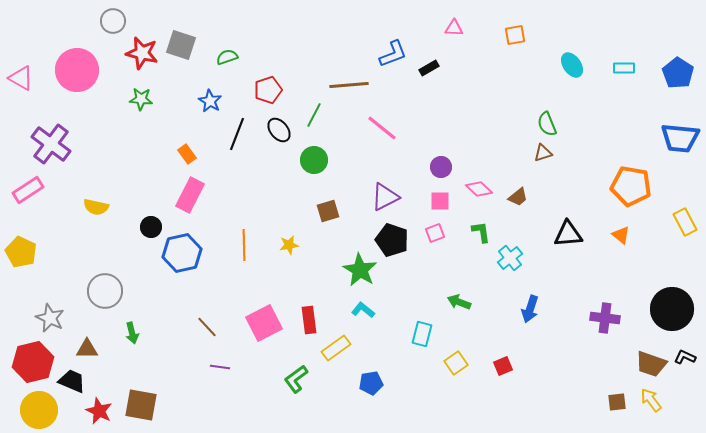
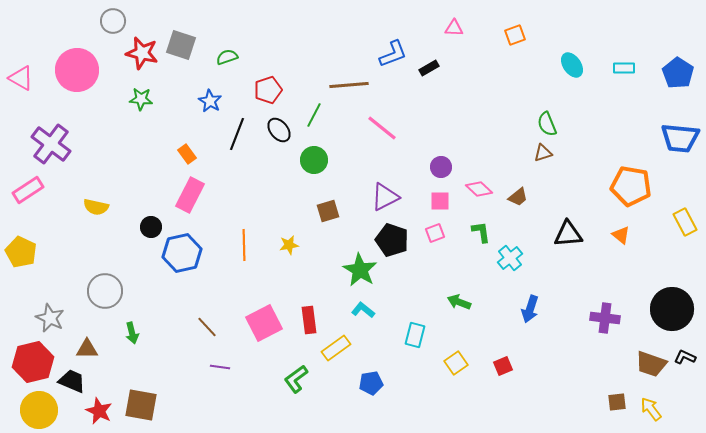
orange square at (515, 35): rotated 10 degrees counterclockwise
cyan rectangle at (422, 334): moved 7 px left, 1 px down
yellow arrow at (651, 400): moved 9 px down
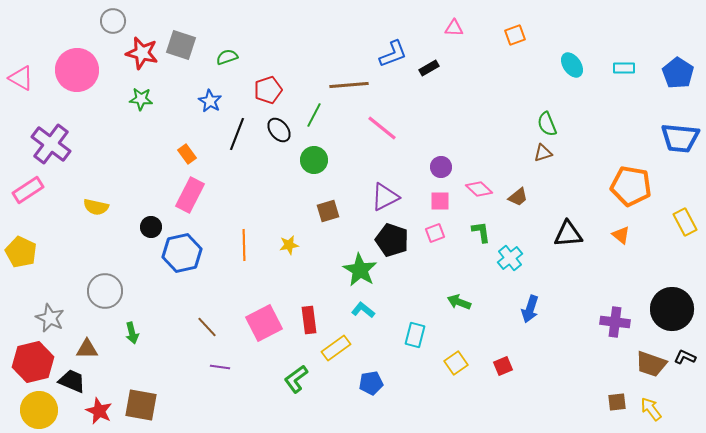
purple cross at (605, 318): moved 10 px right, 4 px down
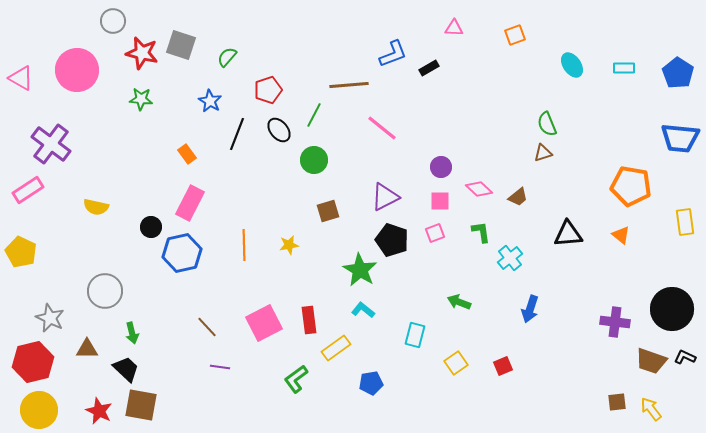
green semicircle at (227, 57): rotated 30 degrees counterclockwise
pink rectangle at (190, 195): moved 8 px down
yellow rectangle at (685, 222): rotated 20 degrees clockwise
brown trapezoid at (651, 364): moved 3 px up
black trapezoid at (72, 381): moved 54 px right, 12 px up; rotated 20 degrees clockwise
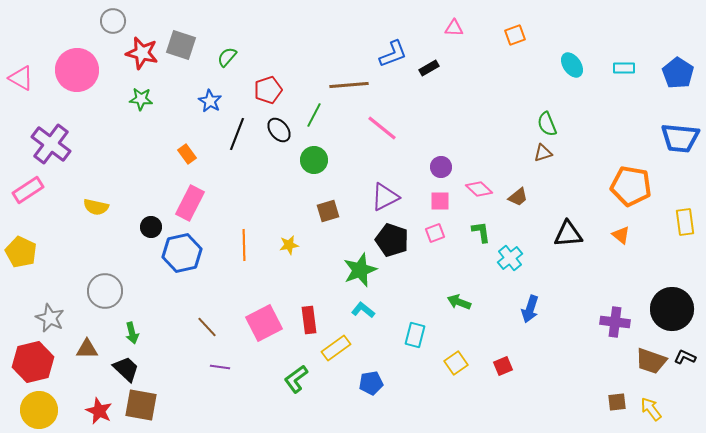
green star at (360, 270): rotated 20 degrees clockwise
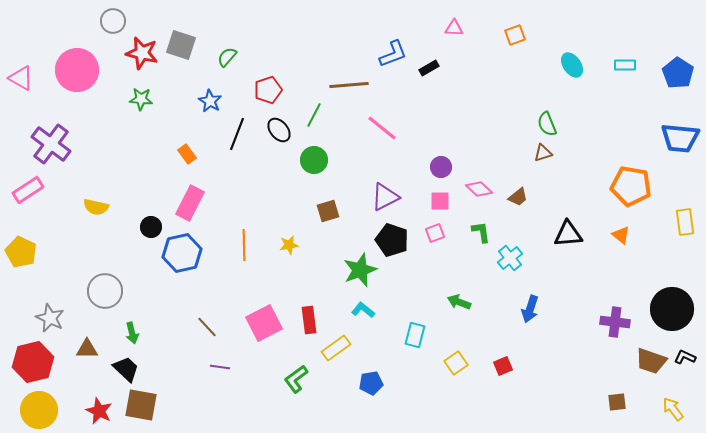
cyan rectangle at (624, 68): moved 1 px right, 3 px up
yellow arrow at (651, 409): moved 22 px right
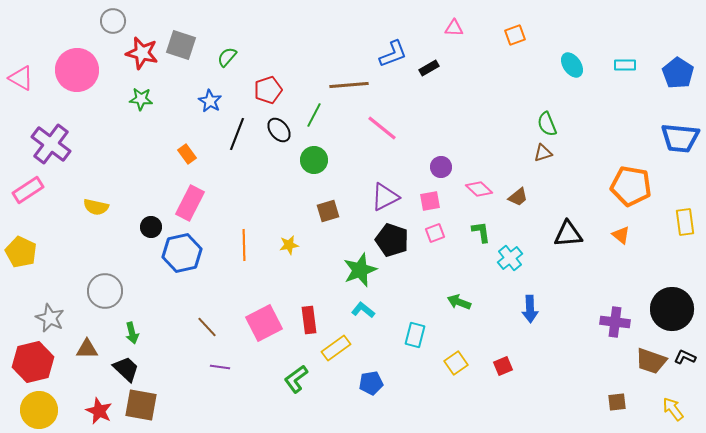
pink square at (440, 201): moved 10 px left; rotated 10 degrees counterclockwise
blue arrow at (530, 309): rotated 20 degrees counterclockwise
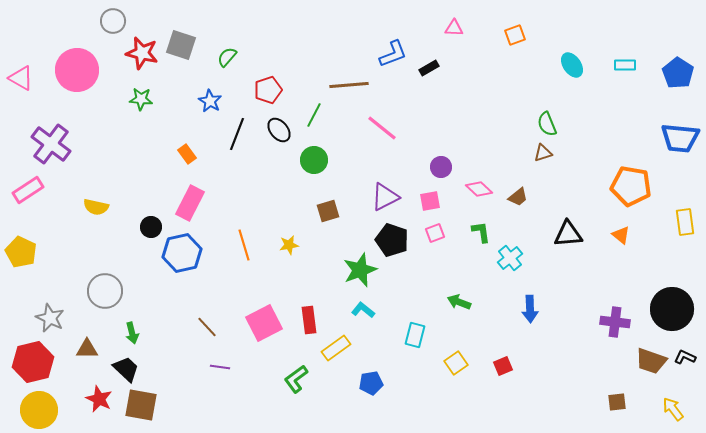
orange line at (244, 245): rotated 16 degrees counterclockwise
red star at (99, 411): moved 12 px up
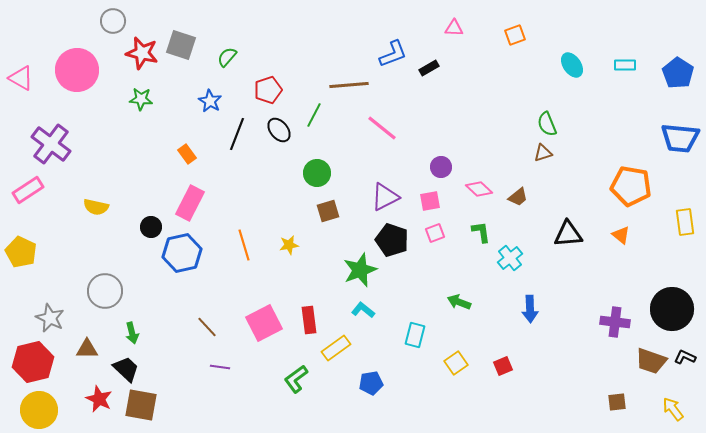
green circle at (314, 160): moved 3 px right, 13 px down
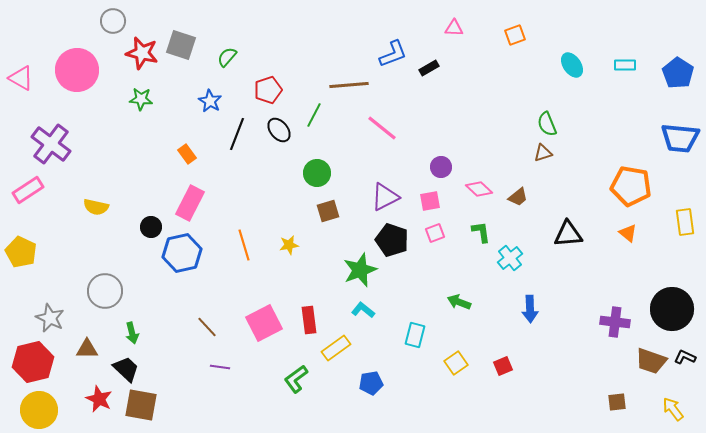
orange triangle at (621, 235): moved 7 px right, 2 px up
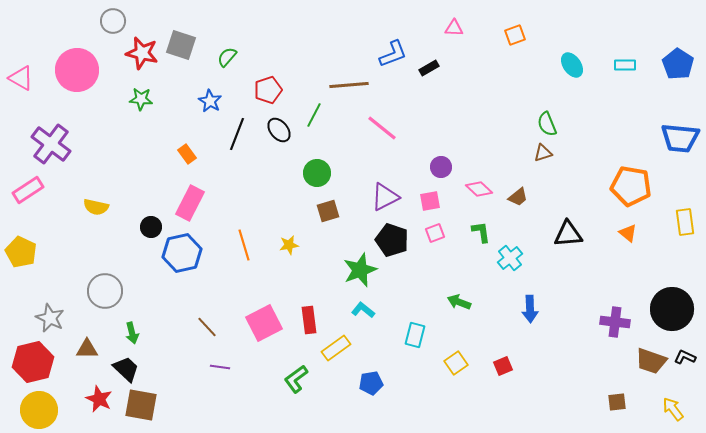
blue pentagon at (678, 73): moved 9 px up
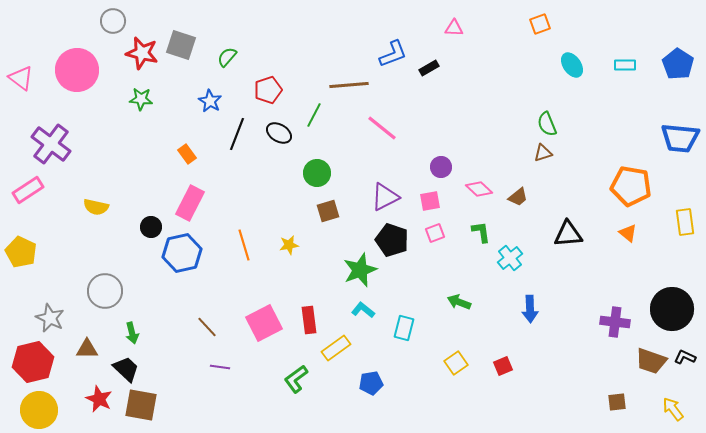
orange square at (515, 35): moved 25 px right, 11 px up
pink triangle at (21, 78): rotated 8 degrees clockwise
black ellipse at (279, 130): moved 3 px down; rotated 20 degrees counterclockwise
cyan rectangle at (415, 335): moved 11 px left, 7 px up
